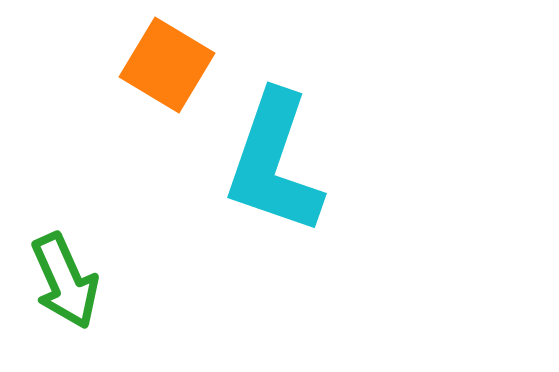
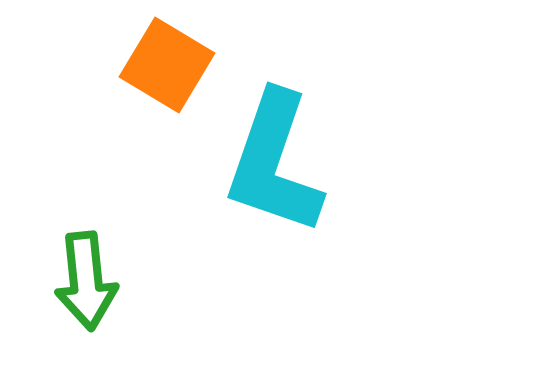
green arrow: moved 21 px right; rotated 18 degrees clockwise
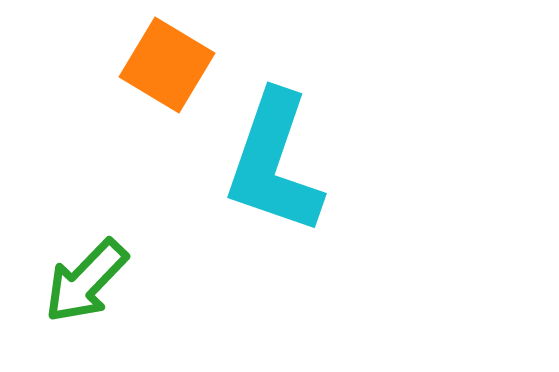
green arrow: rotated 50 degrees clockwise
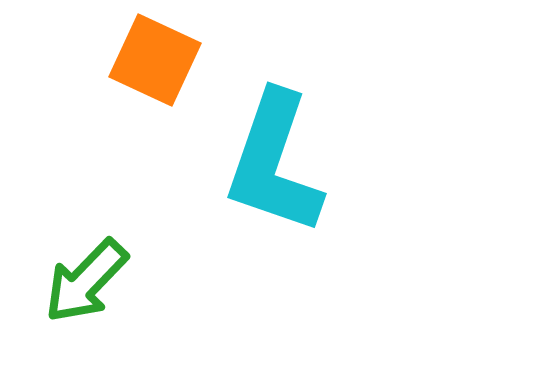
orange square: moved 12 px left, 5 px up; rotated 6 degrees counterclockwise
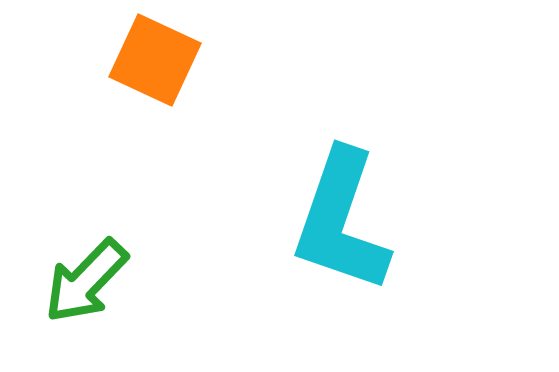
cyan L-shape: moved 67 px right, 58 px down
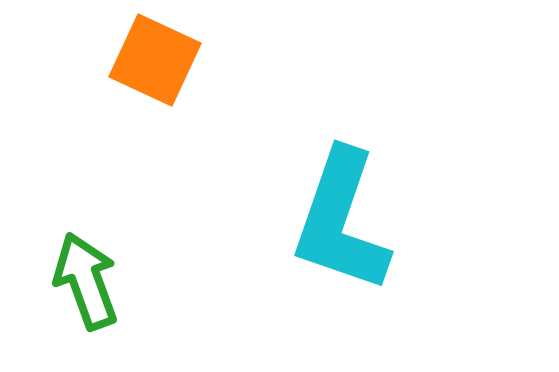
green arrow: rotated 116 degrees clockwise
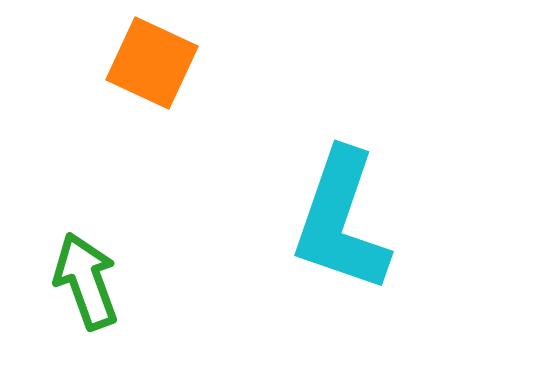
orange square: moved 3 px left, 3 px down
